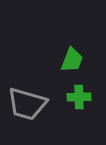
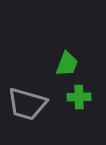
green trapezoid: moved 5 px left, 4 px down
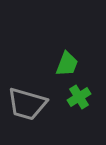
green cross: rotated 30 degrees counterclockwise
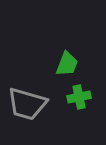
green cross: rotated 20 degrees clockwise
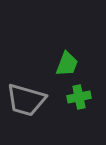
gray trapezoid: moved 1 px left, 4 px up
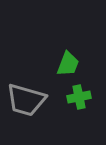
green trapezoid: moved 1 px right
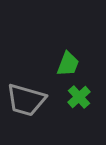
green cross: rotated 30 degrees counterclockwise
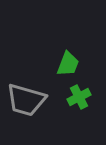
green cross: rotated 15 degrees clockwise
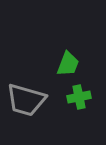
green cross: rotated 15 degrees clockwise
